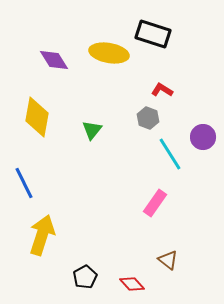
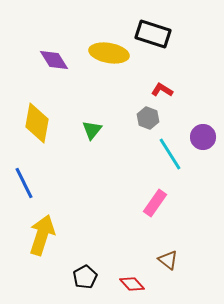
yellow diamond: moved 6 px down
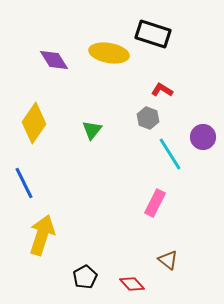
yellow diamond: moved 3 px left; rotated 24 degrees clockwise
pink rectangle: rotated 8 degrees counterclockwise
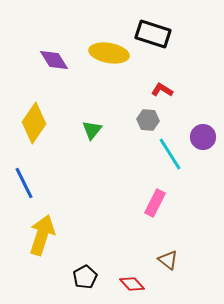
gray hexagon: moved 2 px down; rotated 15 degrees counterclockwise
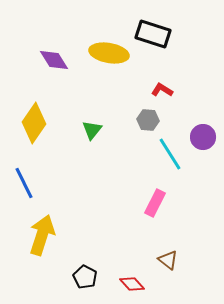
black pentagon: rotated 15 degrees counterclockwise
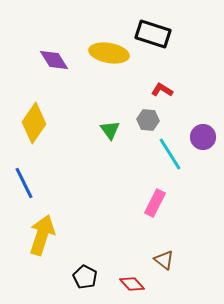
green triangle: moved 18 px right; rotated 15 degrees counterclockwise
brown triangle: moved 4 px left
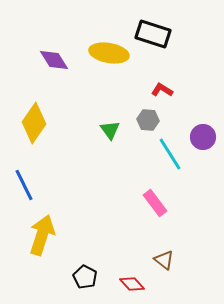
blue line: moved 2 px down
pink rectangle: rotated 64 degrees counterclockwise
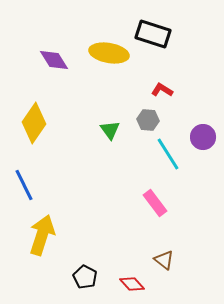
cyan line: moved 2 px left
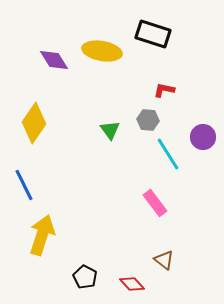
yellow ellipse: moved 7 px left, 2 px up
red L-shape: moved 2 px right; rotated 20 degrees counterclockwise
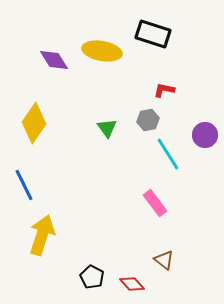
gray hexagon: rotated 15 degrees counterclockwise
green triangle: moved 3 px left, 2 px up
purple circle: moved 2 px right, 2 px up
black pentagon: moved 7 px right
